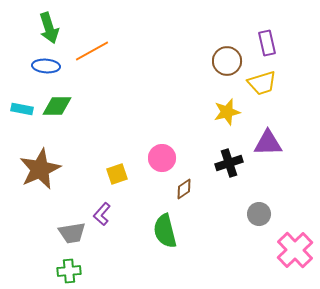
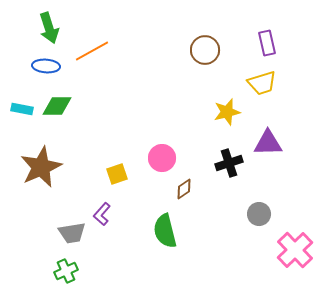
brown circle: moved 22 px left, 11 px up
brown star: moved 1 px right, 2 px up
green cross: moved 3 px left; rotated 20 degrees counterclockwise
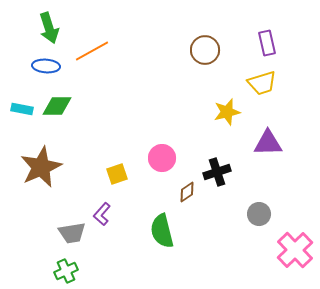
black cross: moved 12 px left, 9 px down
brown diamond: moved 3 px right, 3 px down
green semicircle: moved 3 px left
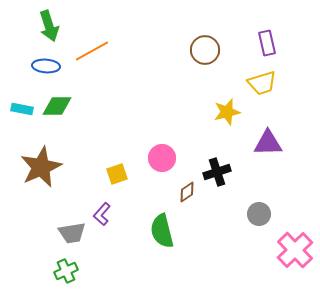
green arrow: moved 2 px up
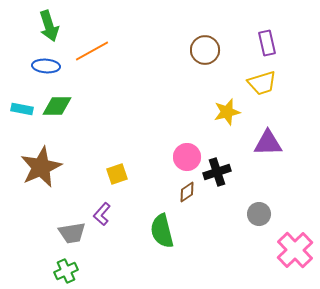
pink circle: moved 25 px right, 1 px up
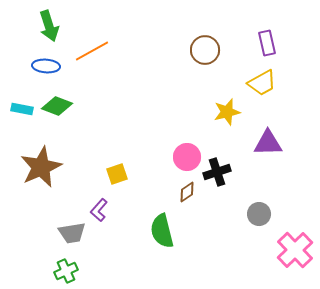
yellow trapezoid: rotated 12 degrees counterclockwise
green diamond: rotated 20 degrees clockwise
purple L-shape: moved 3 px left, 4 px up
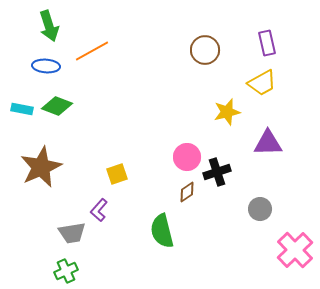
gray circle: moved 1 px right, 5 px up
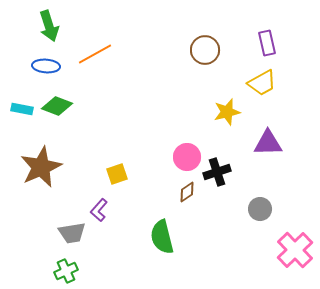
orange line: moved 3 px right, 3 px down
green semicircle: moved 6 px down
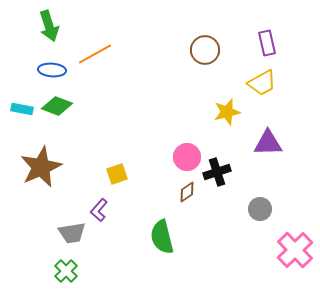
blue ellipse: moved 6 px right, 4 px down
green cross: rotated 20 degrees counterclockwise
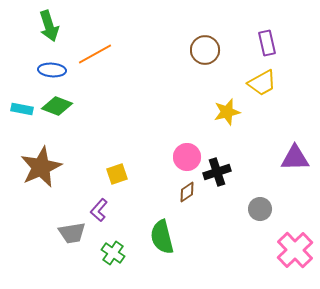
purple triangle: moved 27 px right, 15 px down
green cross: moved 47 px right, 18 px up; rotated 10 degrees counterclockwise
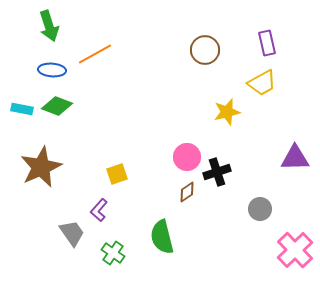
gray trapezoid: rotated 116 degrees counterclockwise
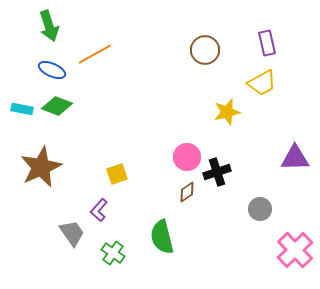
blue ellipse: rotated 20 degrees clockwise
